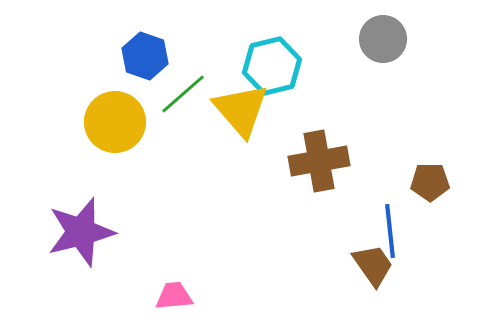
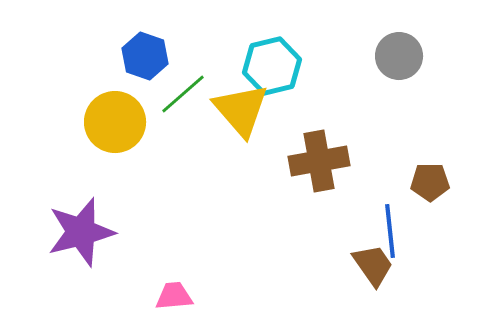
gray circle: moved 16 px right, 17 px down
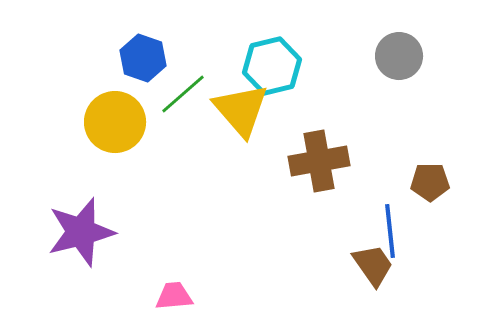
blue hexagon: moved 2 px left, 2 px down
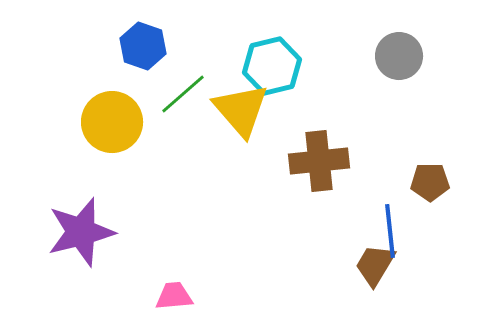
blue hexagon: moved 12 px up
yellow circle: moved 3 px left
brown cross: rotated 4 degrees clockwise
brown trapezoid: moved 2 px right; rotated 114 degrees counterclockwise
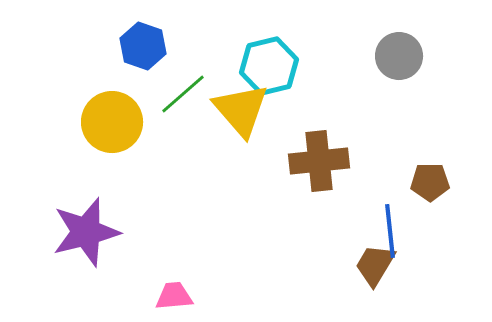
cyan hexagon: moved 3 px left
purple star: moved 5 px right
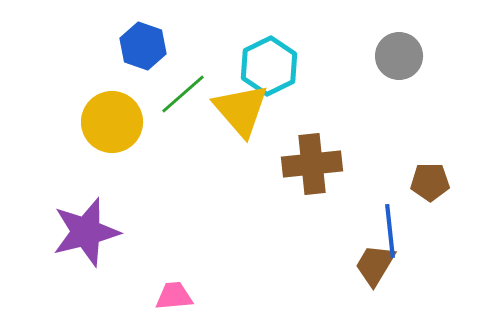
cyan hexagon: rotated 12 degrees counterclockwise
brown cross: moved 7 px left, 3 px down
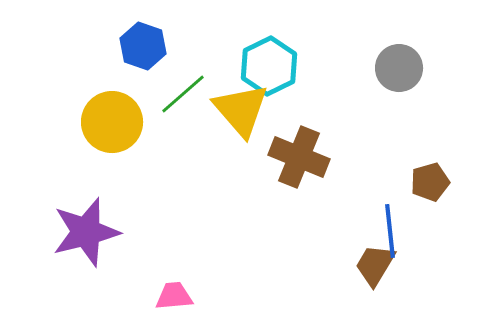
gray circle: moved 12 px down
brown cross: moved 13 px left, 7 px up; rotated 28 degrees clockwise
brown pentagon: rotated 15 degrees counterclockwise
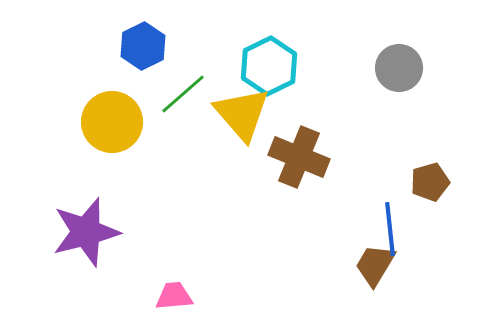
blue hexagon: rotated 15 degrees clockwise
yellow triangle: moved 1 px right, 4 px down
blue line: moved 2 px up
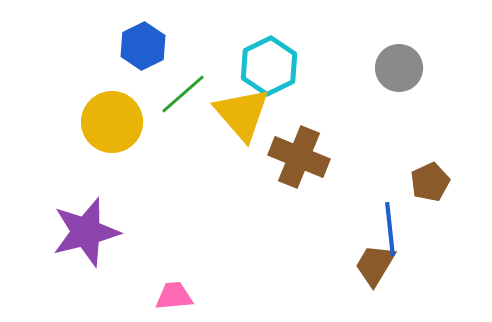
brown pentagon: rotated 9 degrees counterclockwise
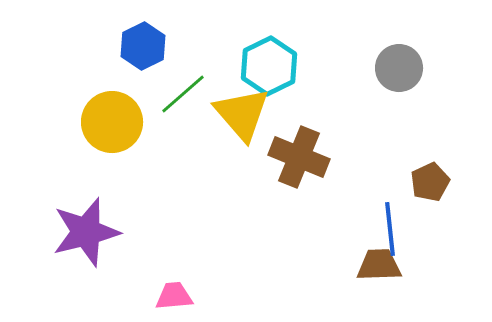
brown trapezoid: moved 4 px right; rotated 57 degrees clockwise
